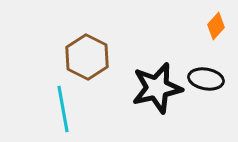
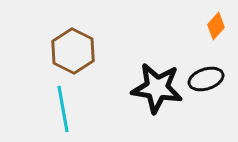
brown hexagon: moved 14 px left, 6 px up
black ellipse: rotated 28 degrees counterclockwise
black star: rotated 21 degrees clockwise
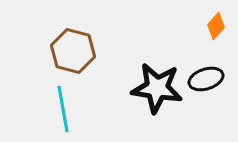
brown hexagon: rotated 12 degrees counterclockwise
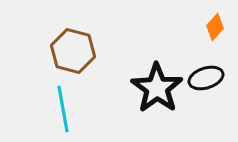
orange diamond: moved 1 px left, 1 px down
black ellipse: moved 1 px up
black star: rotated 27 degrees clockwise
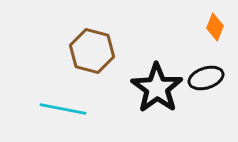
orange diamond: rotated 20 degrees counterclockwise
brown hexagon: moved 19 px right
cyan line: rotated 69 degrees counterclockwise
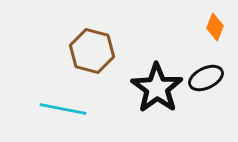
black ellipse: rotated 8 degrees counterclockwise
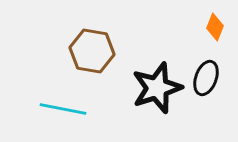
brown hexagon: rotated 6 degrees counterclockwise
black ellipse: rotated 44 degrees counterclockwise
black star: rotated 18 degrees clockwise
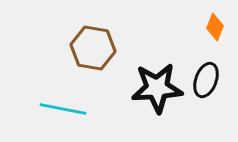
brown hexagon: moved 1 px right, 3 px up
black ellipse: moved 2 px down
black star: rotated 15 degrees clockwise
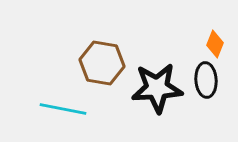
orange diamond: moved 17 px down
brown hexagon: moved 9 px right, 15 px down
black ellipse: rotated 24 degrees counterclockwise
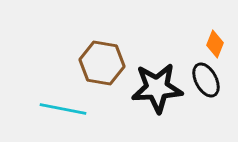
black ellipse: rotated 24 degrees counterclockwise
